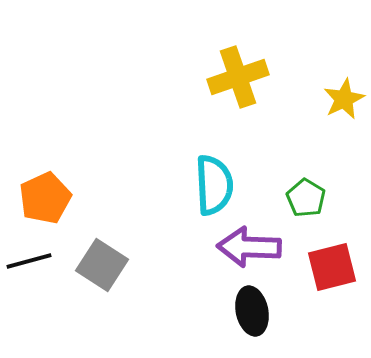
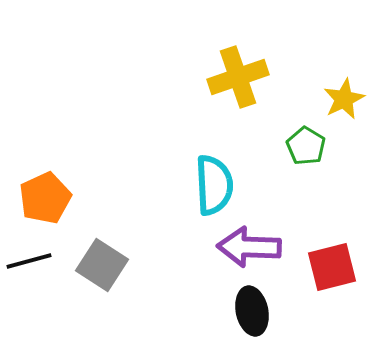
green pentagon: moved 52 px up
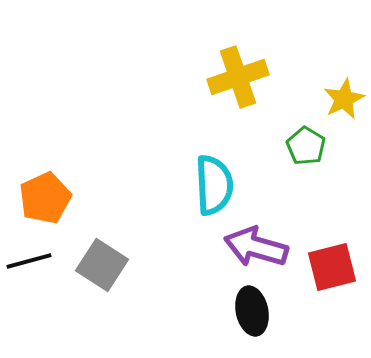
purple arrow: moved 7 px right; rotated 14 degrees clockwise
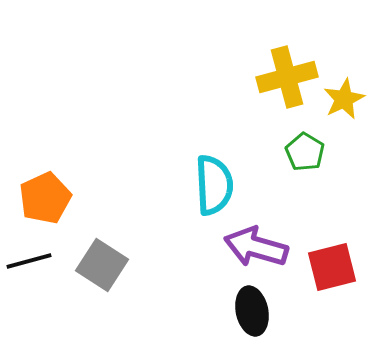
yellow cross: moved 49 px right; rotated 4 degrees clockwise
green pentagon: moved 1 px left, 6 px down
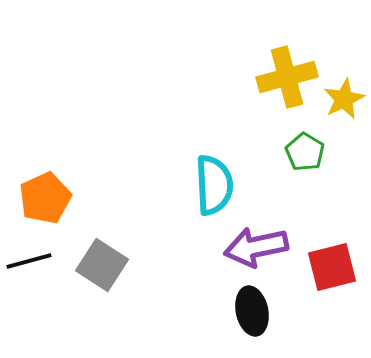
purple arrow: rotated 28 degrees counterclockwise
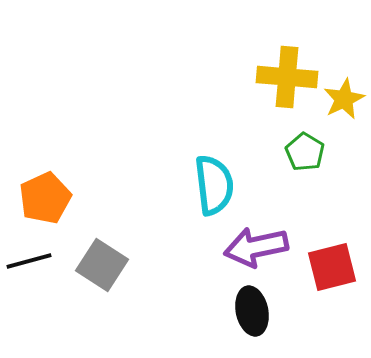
yellow cross: rotated 20 degrees clockwise
cyan semicircle: rotated 4 degrees counterclockwise
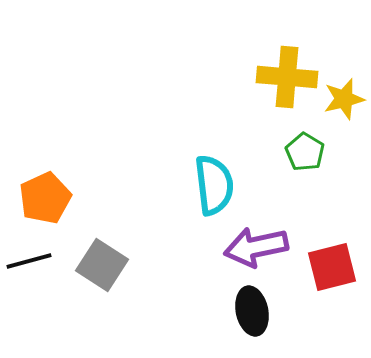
yellow star: rotated 12 degrees clockwise
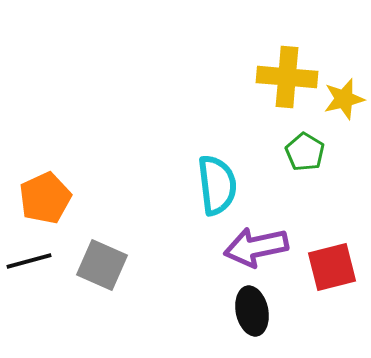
cyan semicircle: moved 3 px right
gray square: rotated 9 degrees counterclockwise
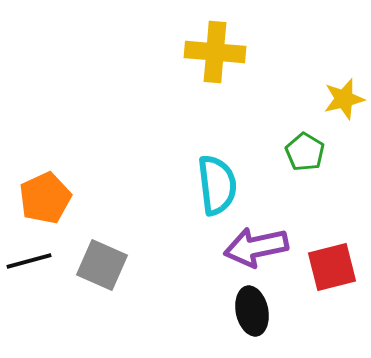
yellow cross: moved 72 px left, 25 px up
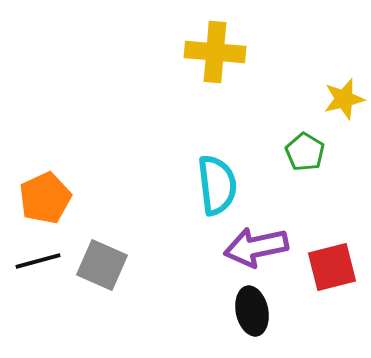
black line: moved 9 px right
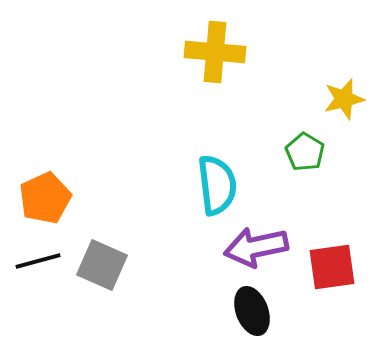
red square: rotated 6 degrees clockwise
black ellipse: rotated 9 degrees counterclockwise
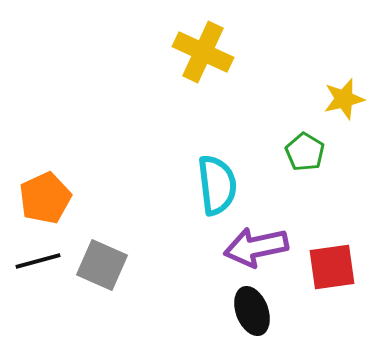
yellow cross: moved 12 px left; rotated 20 degrees clockwise
